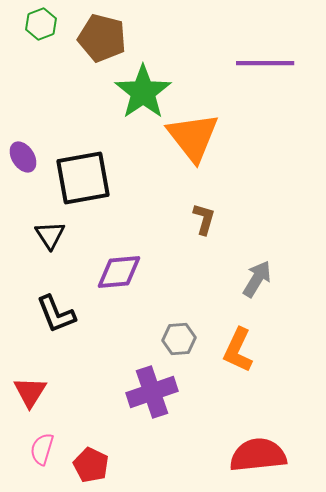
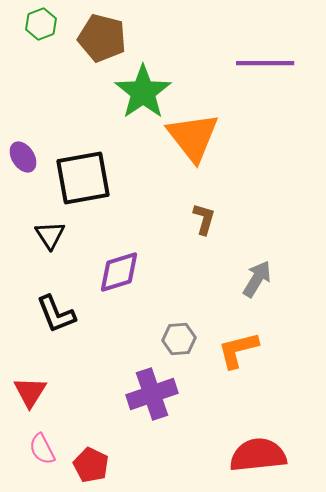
purple diamond: rotated 12 degrees counterclockwise
orange L-shape: rotated 51 degrees clockwise
purple cross: moved 2 px down
pink semicircle: rotated 44 degrees counterclockwise
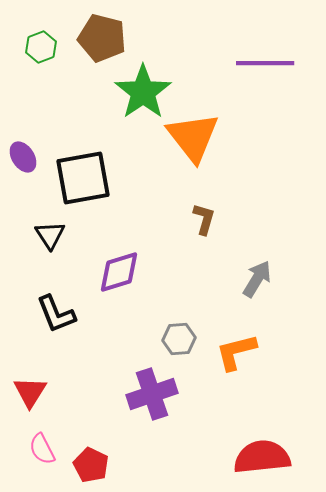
green hexagon: moved 23 px down
orange L-shape: moved 2 px left, 2 px down
red semicircle: moved 4 px right, 2 px down
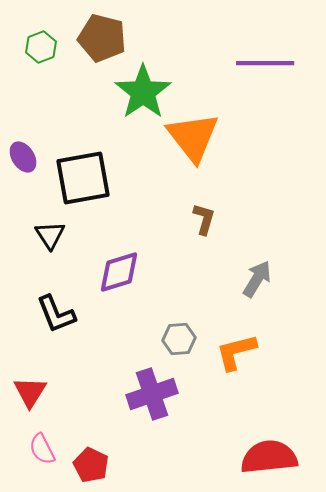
red semicircle: moved 7 px right
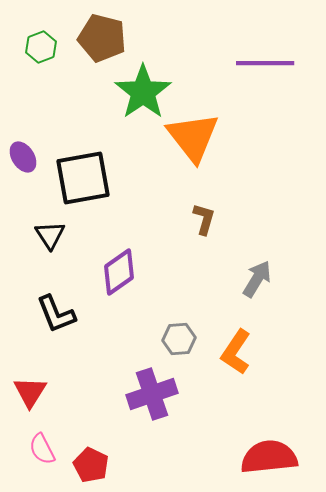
purple diamond: rotated 18 degrees counterclockwise
orange L-shape: rotated 42 degrees counterclockwise
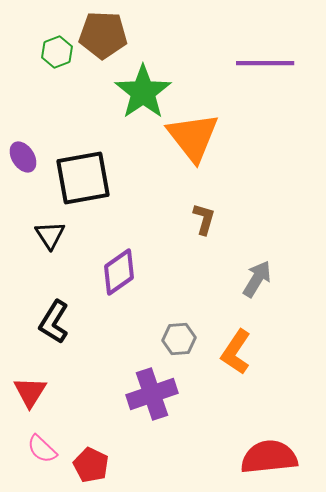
brown pentagon: moved 1 px right, 3 px up; rotated 12 degrees counterclockwise
green hexagon: moved 16 px right, 5 px down
black L-shape: moved 2 px left, 8 px down; rotated 54 degrees clockwise
pink semicircle: rotated 20 degrees counterclockwise
